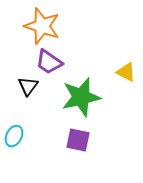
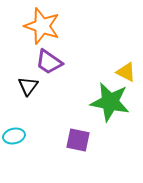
green star: moved 29 px right, 5 px down; rotated 24 degrees clockwise
cyan ellipse: rotated 50 degrees clockwise
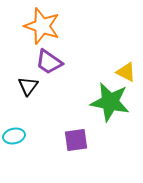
purple square: moved 2 px left; rotated 20 degrees counterclockwise
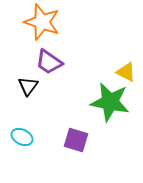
orange star: moved 4 px up
cyan ellipse: moved 8 px right, 1 px down; rotated 40 degrees clockwise
purple square: rotated 25 degrees clockwise
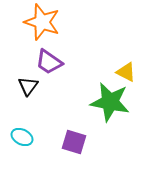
purple square: moved 2 px left, 2 px down
